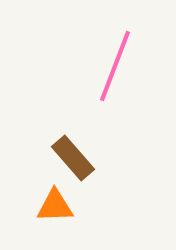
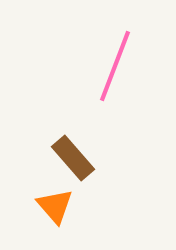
orange triangle: rotated 51 degrees clockwise
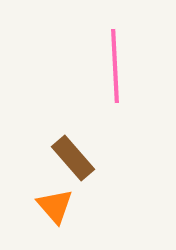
pink line: rotated 24 degrees counterclockwise
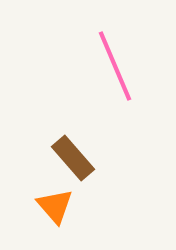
pink line: rotated 20 degrees counterclockwise
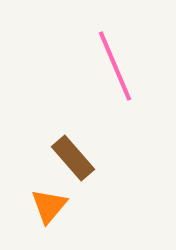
orange triangle: moved 6 px left; rotated 21 degrees clockwise
